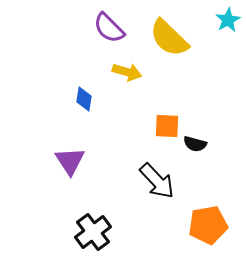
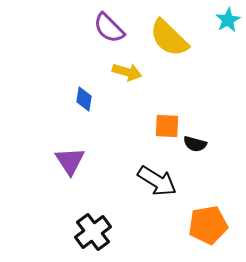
black arrow: rotated 15 degrees counterclockwise
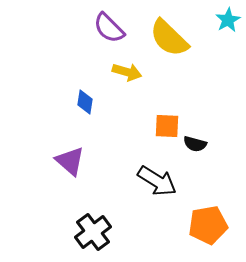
blue diamond: moved 1 px right, 3 px down
purple triangle: rotated 16 degrees counterclockwise
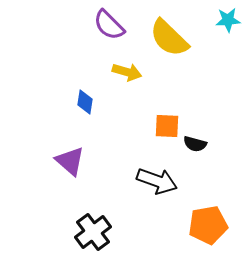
cyan star: rotated 25 degrees clockwise
purple semicircle: moved 3 px up
black arrow: rotated 12 degrees counterclockwise
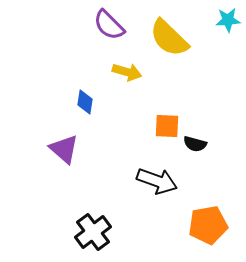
purple triangle: moved 6 px left, 12 px up
